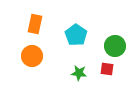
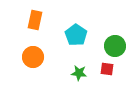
orange rectangle: moved 4 px up
orange circle: moved 1 px right, 1 px down
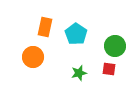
orange rectangle: moved 10 px right, 7 px down
cyan pentagon: moved 1 px up
red square: moved 2 px right
green star: rotated 21 degrees counterclockwise
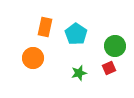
orange circle: moved 1 px down
red square: moved 1 px up; rotated 32 degrees counterclockwise
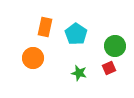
green star: rotated 28 degrees clockwise
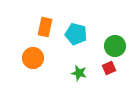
cyan pentagon: rotated 20 degrees counterclockwise
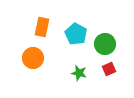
orange rectangle: moved 3 px left
cyan pentagon: rotated 15 degrees clockwise
green circle: moved 10 px left, 2 px up
red square: moved 1 px down
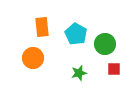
orange rectangle: rotated 18 degrees counterclockwise
red square: moved 5 px right; rotated 24 degrees clockwise
green star: rotated 28 degrees counterclockwise
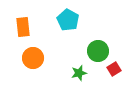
orange rectangle: moved 19 px left
cyan pentagon: moved 8 px left, 14 px up
green circle: moved 7 px left, 7 px down
red square: rotated 32 degrees counterclockwise
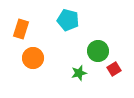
cyan pentagon: rotated 15 degrees counterclockwise
orange rectangle: moved 2 px left, 2 px down; rotated 24 degrees clockwise
